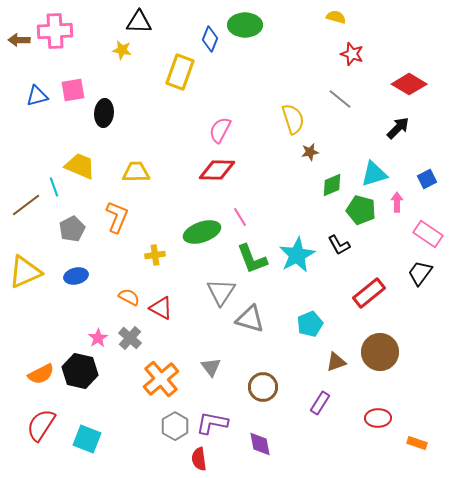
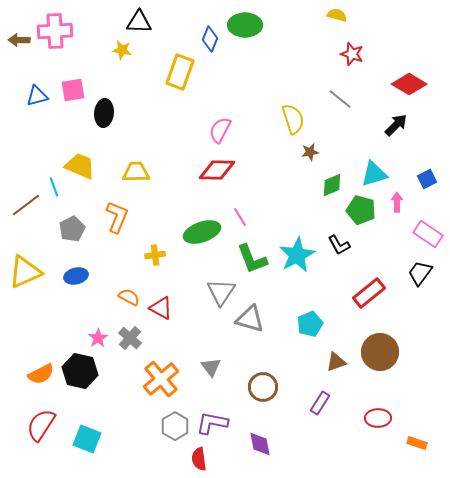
yellow semicircle at (336, 17): moved 1 px right, 2 px up
black arrow at (398, 128): moved 2 px left, 3 px up
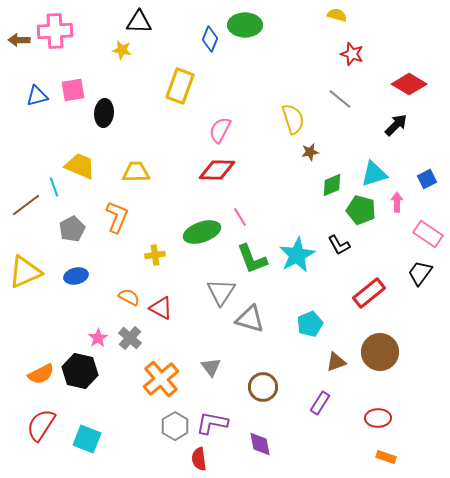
yellow rectangle at (180, 72): moved 14 px down
orange rectangle at (417, 443): moved 31 px left, 14 px down
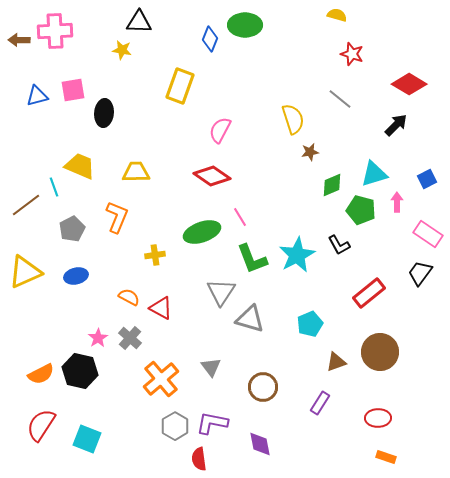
red diamond at (217, 170): moved 5 px left, 6 px down; rotated 33 degrees clockwise
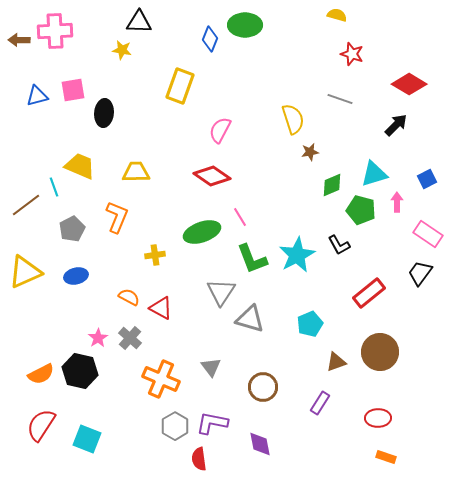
gray line at (340, 99): rotated 20 degrees counterclockwise
orange cross at (161, 379): rotated 27 degrees counterclockwise
